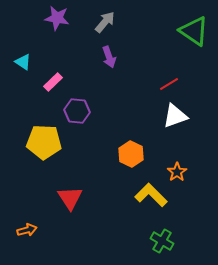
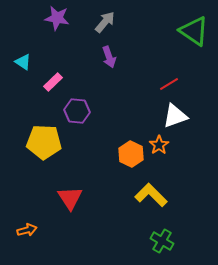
orange star: moved 18 px left, 27 px up
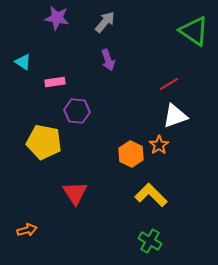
purple arrow: moved 1 px left, 3 px down
pink rectangle: moved 2 px right; rotated 36 degrees clockwise
yellow pentagon: rotated 8 degrees clockwise
red triangle: moved 5 px right, 5 px up
green cross: moved 12 px left
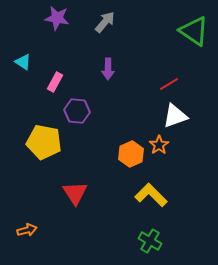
purple arrow: moved 9 px down; rotated 20 degrees clockwise
pink rectangle: rotated 54 degrees counterclockwise
orange hexagon: rotated 10 degrees clockwise
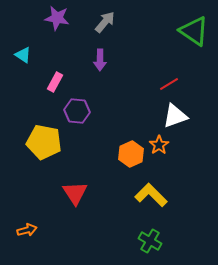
cyan triangle: moved 7 px up
purple arrow: moved 8 px left, 9 px up
